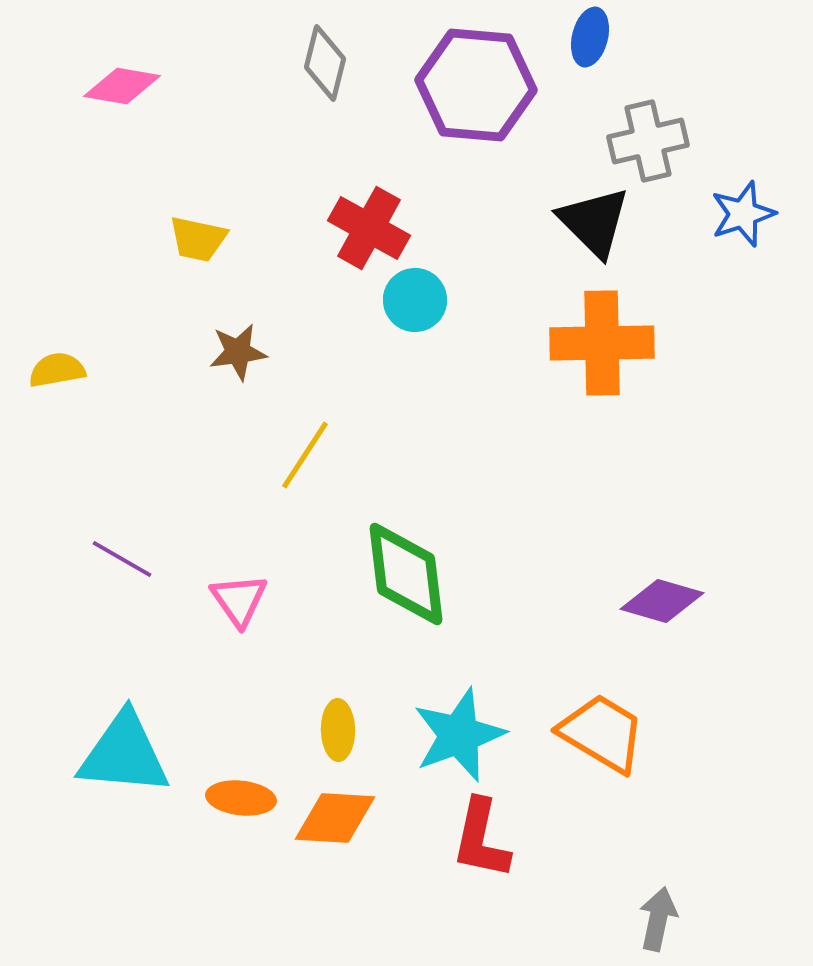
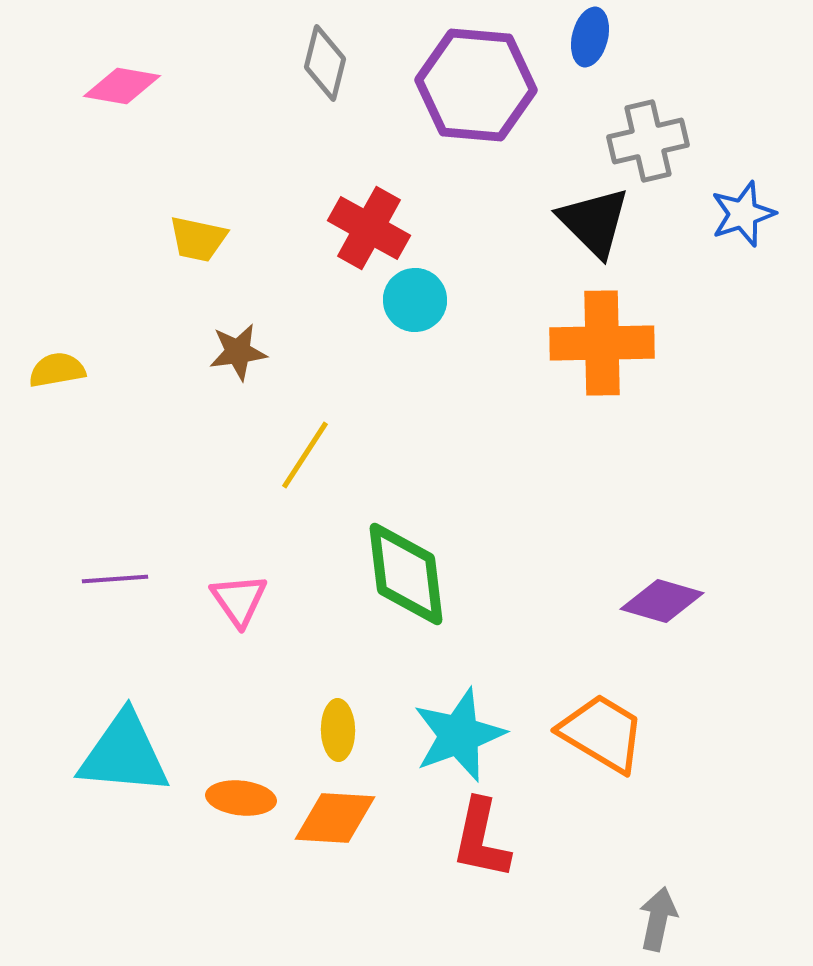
purple line: moved 7 px left, 20 px down; rotated 34 degrees counterclockwise
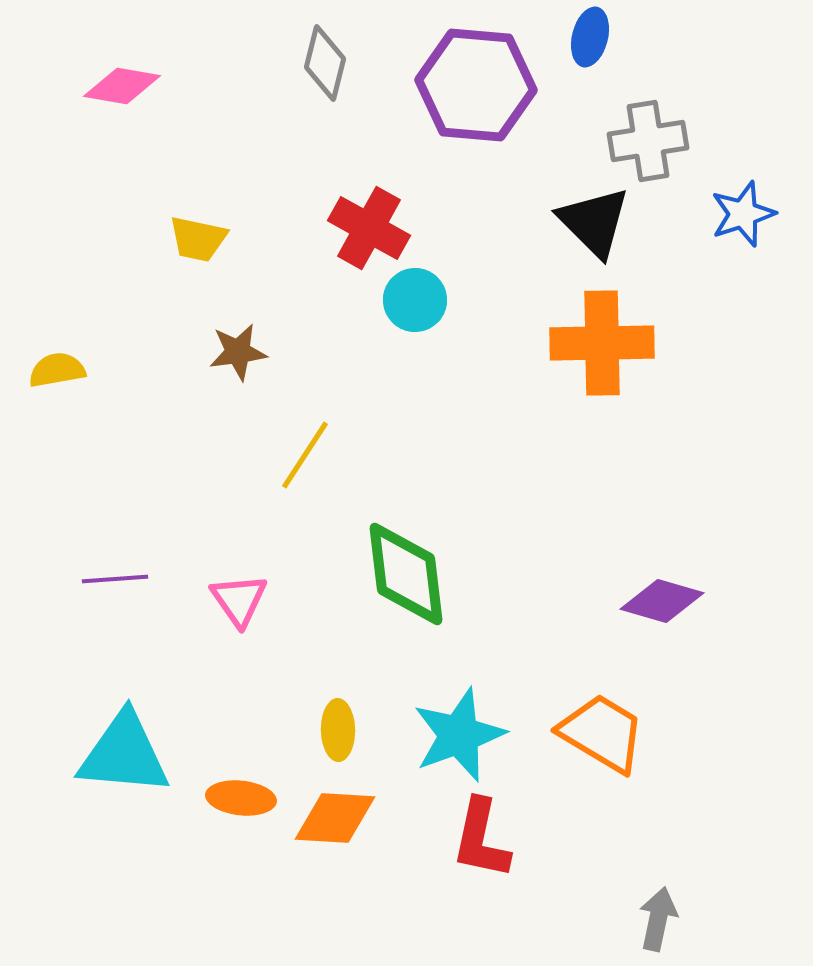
gray cross: rotated 4 degrees clockwise
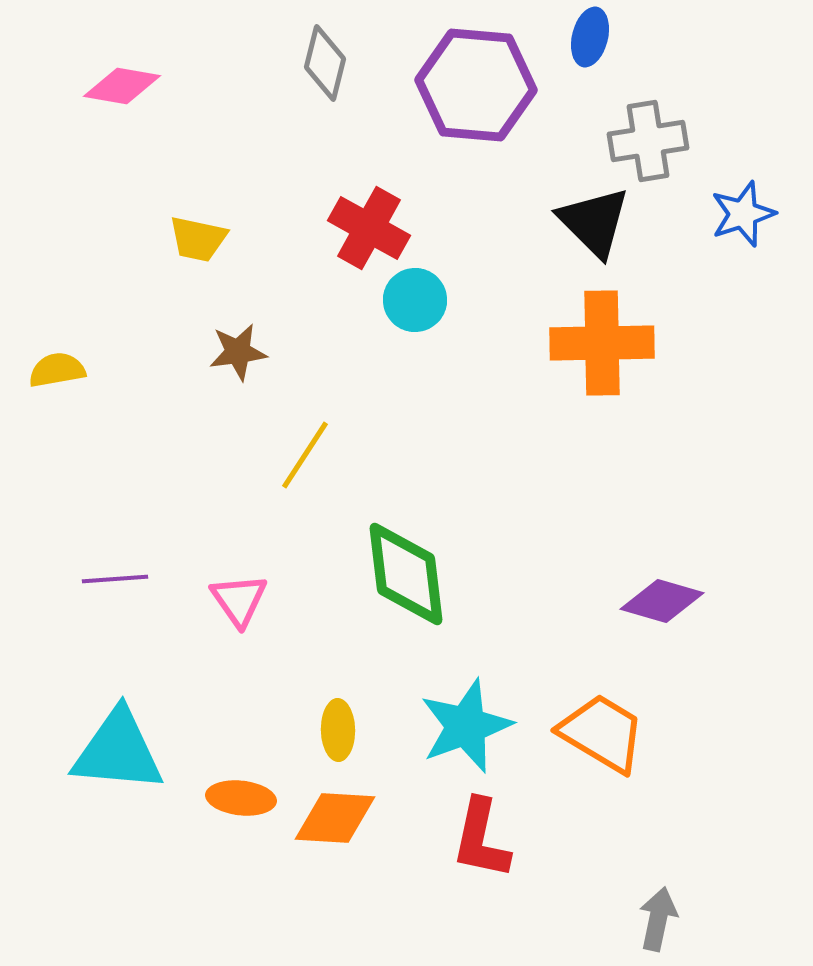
cyan star: moved 7 px right, 9 px up
cyan triangle: moved 6 px left, 3 px up
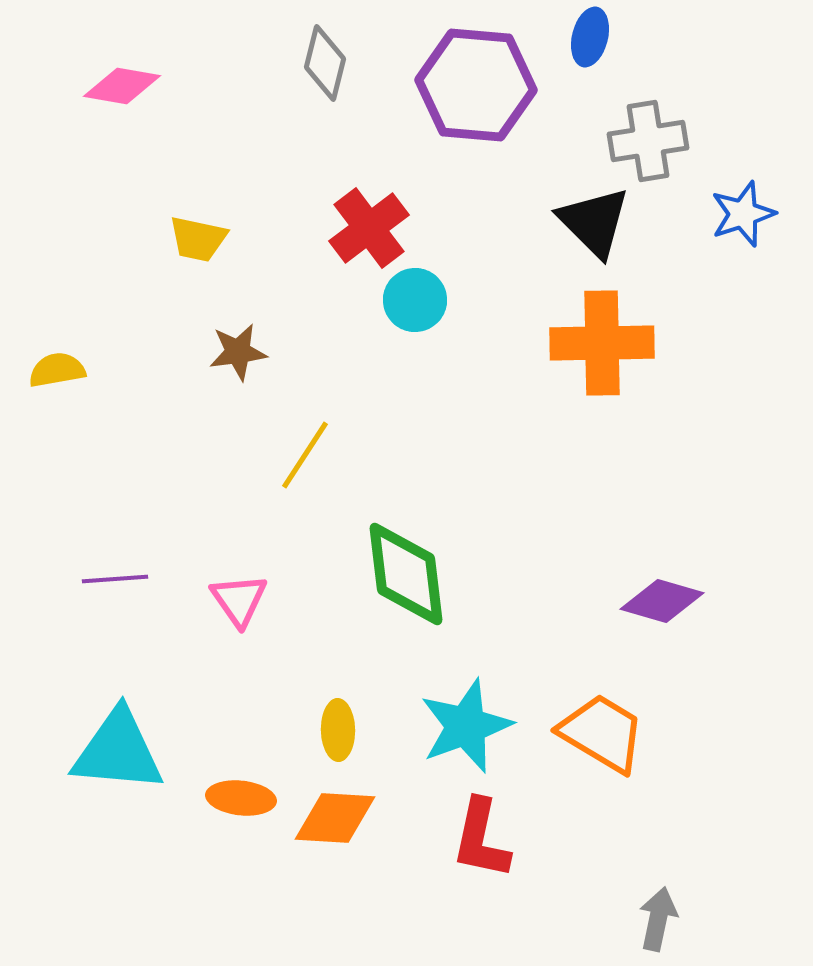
red cross: rotated 24 degrees clockwise
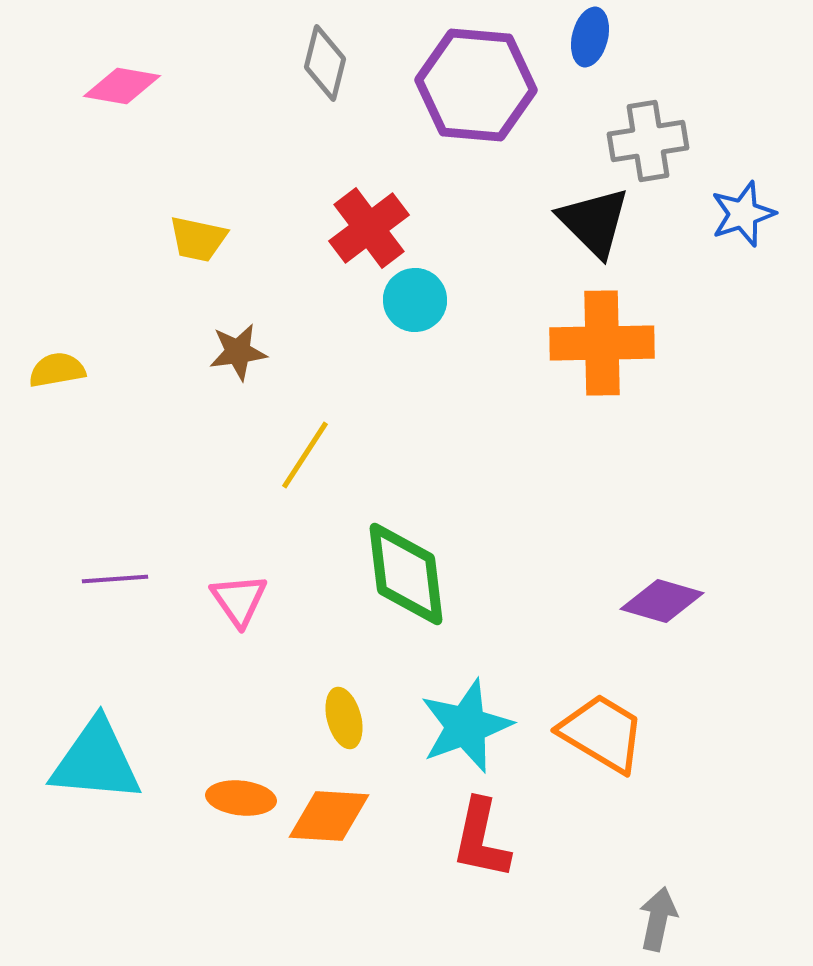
yellow ellipse: moved 6 px right, 12 px up; rotated 14 degrees counterclockwise
cyan triangle: moved 22 px left, 10 px down
orange diamond: moved 6 px left, 2 px up
